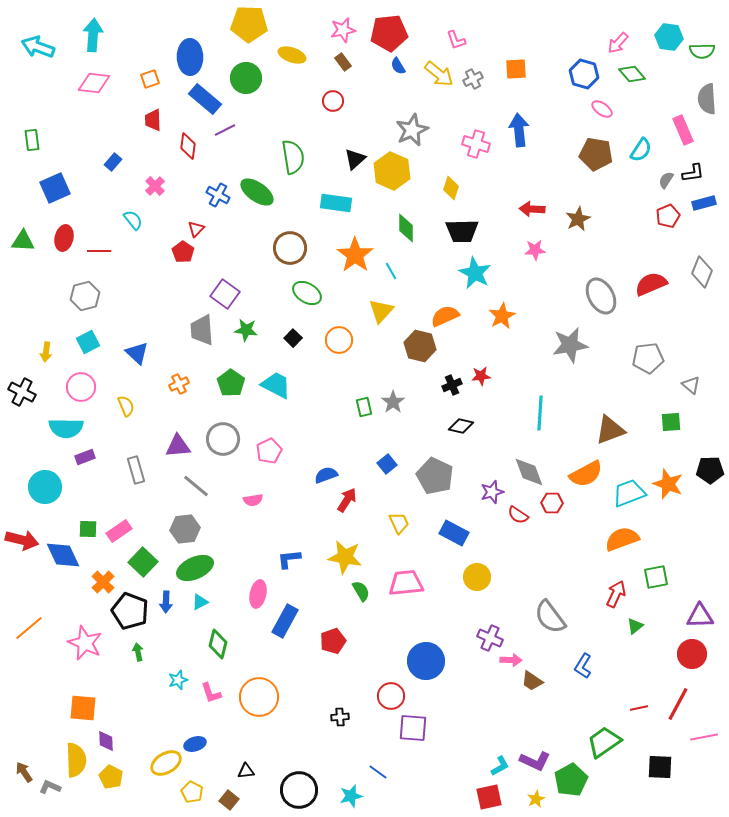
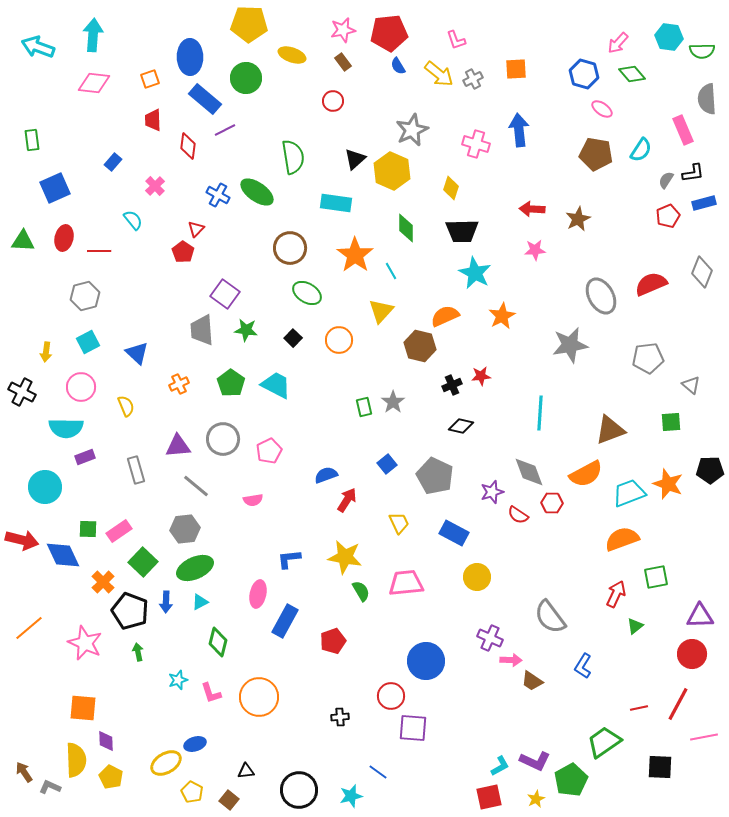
green diamond at (218, 644): moved 2 px up
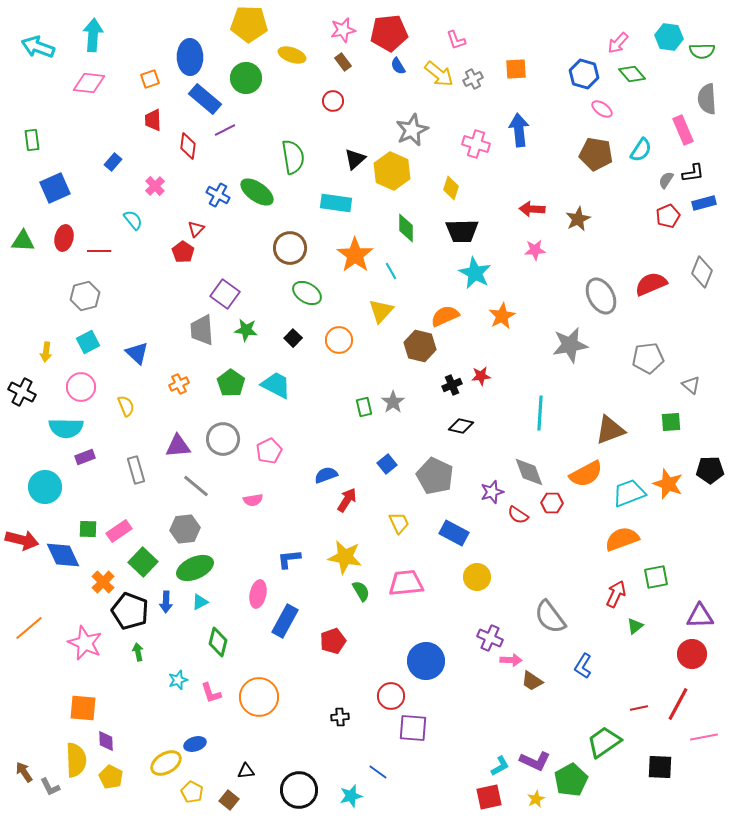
pink diamond at (94, 83): moved 5 px left
gray L-shape at (50, 787): rotated 140 degrees counterclockwise
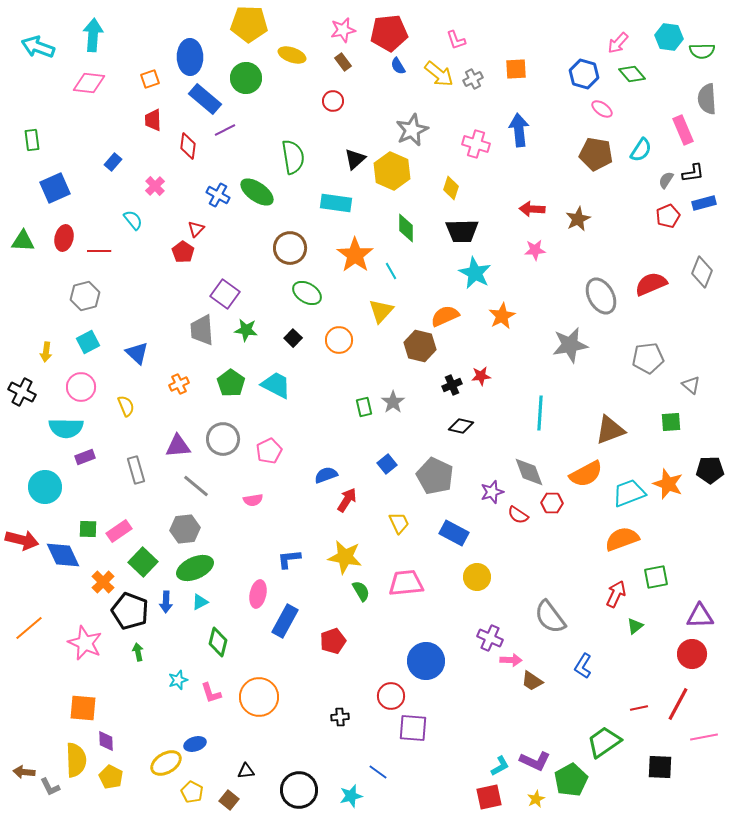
brown arrow at (24, 772): rotated 50 degrees counterclockwise
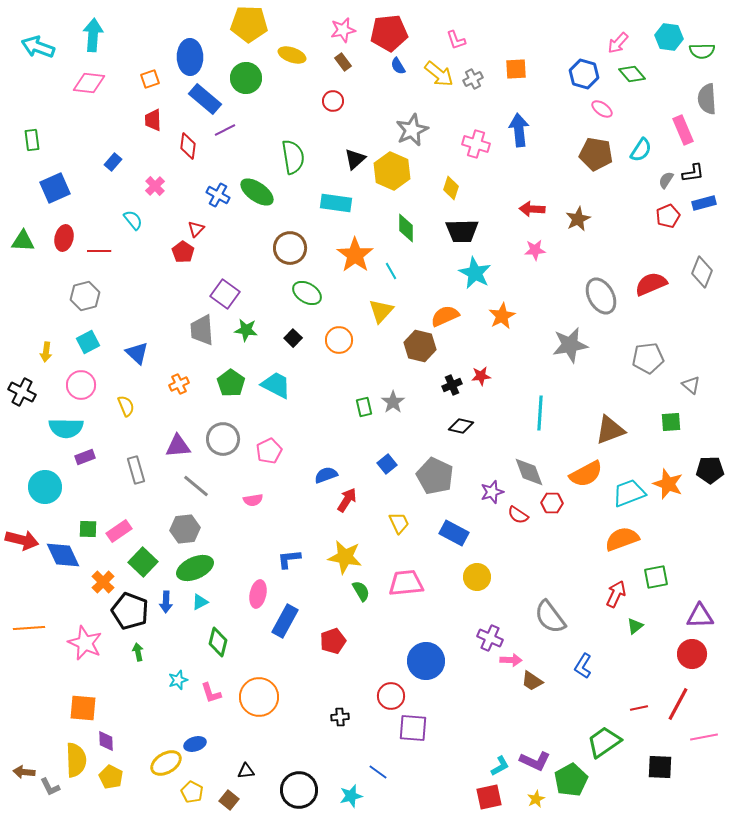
pink circle at (81, 387): moved 2 px up
orange line at (29, 628): rotated 36 degrees clockwise
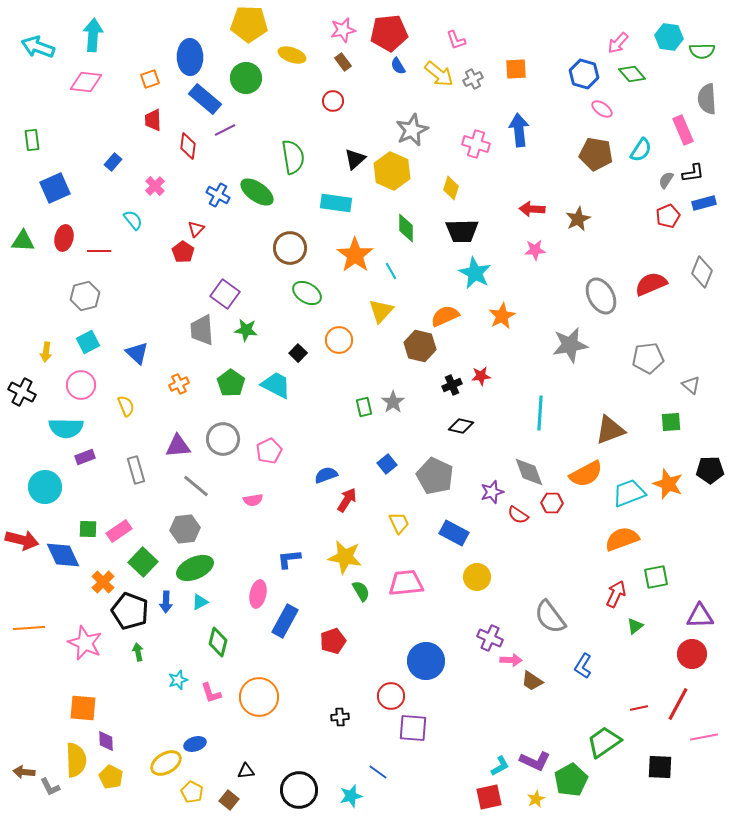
pink diamond at (89, 83): moved 3 px left, 1 px up
black square at (293, 338): moved 5 px right, 15 px down
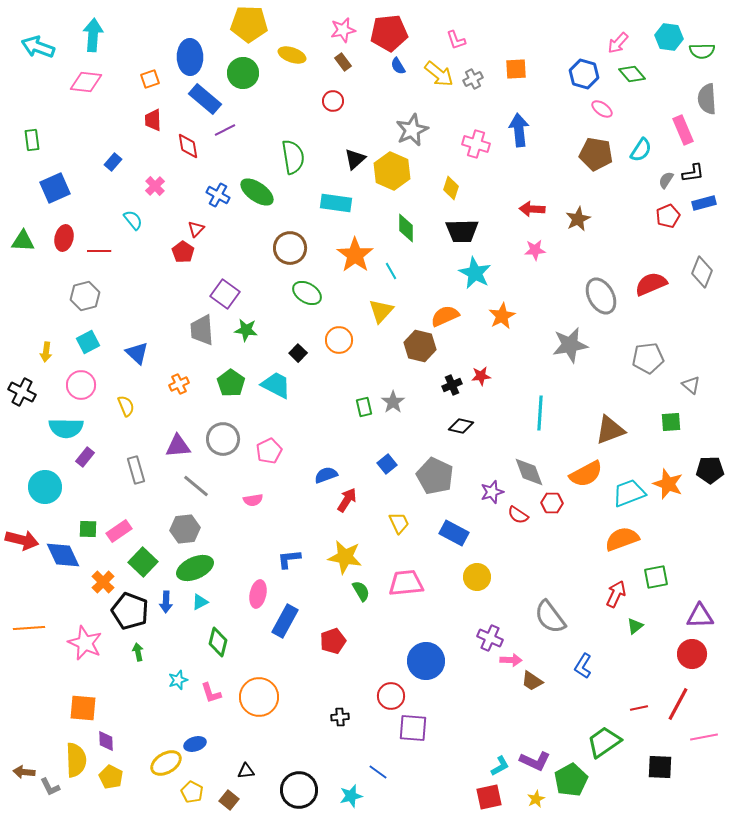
green circle at (246, 78): moved 3 px left, 5 px up
red diamond at (188, 146): rotated 16 degrees counterclockwise
purple rectangle at (85, 457): rotated 30 degrees counterclockwise
